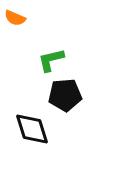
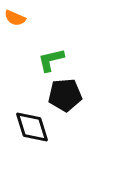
black diamond: moved 2 px up
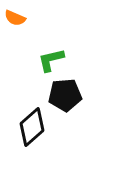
black diamond: rotated 66 degrees clockwise
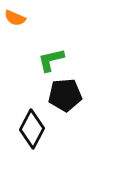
black diamond: moved 2 px down; rotated 21 degrees counterclockwise
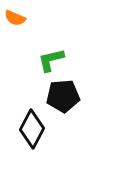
black pentagon: moved 2 px left, 1 px down
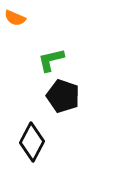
black pentagon: rotated 24 degrees clockwise
black diamond: moved 13 px down
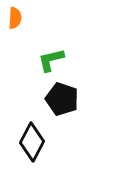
orange semicircle: rotated 110 degrees counterclockwise
black pentagon: moved 1 px left, 3 px down
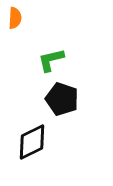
black diamond: rotated 36 degrees clockwise
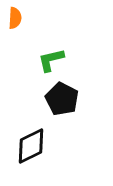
black pentagon: rotated 8 degrees clockwise
black diamond: moved 1 px left, 4 px down
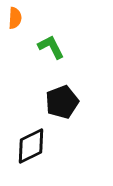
green L-shape: moved 13 px up; rotated 76 degrees clockwise
black pentagon: moved 3 px down; rotated 24 degrees clockwise
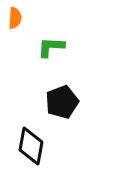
green L-shape: rotated 60 degrees counterclockwise
black diamond: rotated 54 degrees counterclockwise
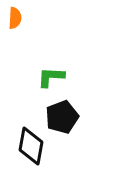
green L-shape: moved 30 px down
black pentagon: moved 15 px down
